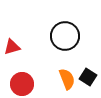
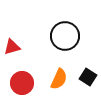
orange semicircle: moved 8 px left; rotated 45 degrees clockwise
red circle: moved 1 px up
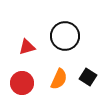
red triangle: moved 15 px right
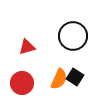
black circle: moved 8 px right
black square: moved 13 px left
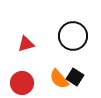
red triangle: moved 1 px left, 3 px up
orange semicircle: rotated 115 degrees clockwise
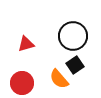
black square: moved 12 px up; rotated 24 degrees clockwise
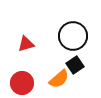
orange semicircle: rotated 90 degrees counterclockwise
